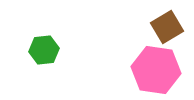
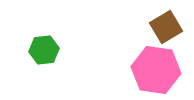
brown square: moved 1 px left
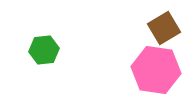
brown square: moved 2 px left, 1 px down
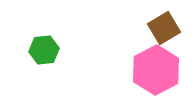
pink hexagon: rotated 24 degrees clockwise
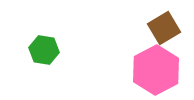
green hexagon: rotated 16 degrees clockwise
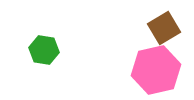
pink hexagon: rotated 15 degrees clockwise
